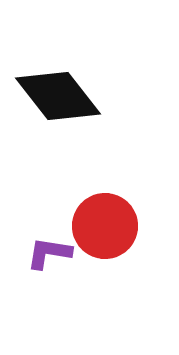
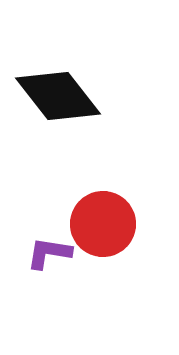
red circle: moved 2 px left, 2 px up
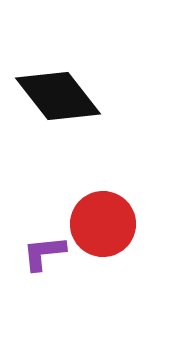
purple L-shape: moved 5 px left; rotated 15 degrees counterclockwise
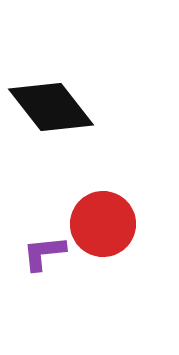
black diamond: moved 7 px left, 11 px down
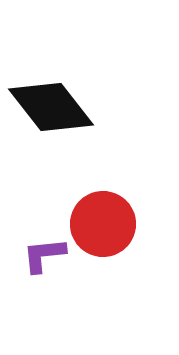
purple L-shape: moved 2 px down
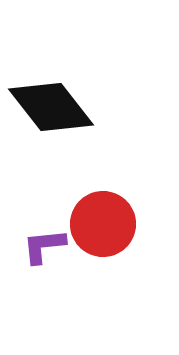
purple L-shape: moved 9 px up
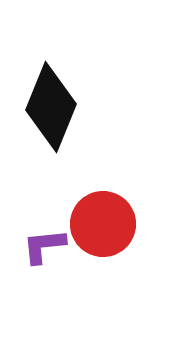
black diamond: rotated 60 degrees clockwise
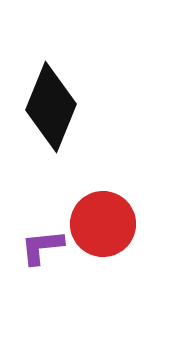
purple L-shape: moved 2 px left, 1 px down
